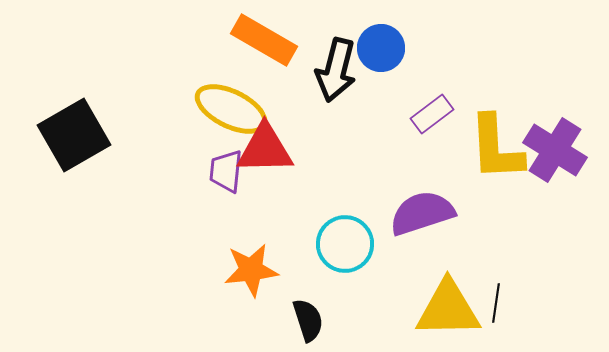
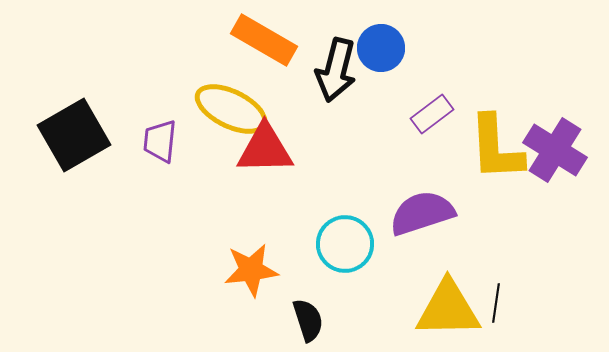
purple trapezoid: moved 66 px left, 30 px up
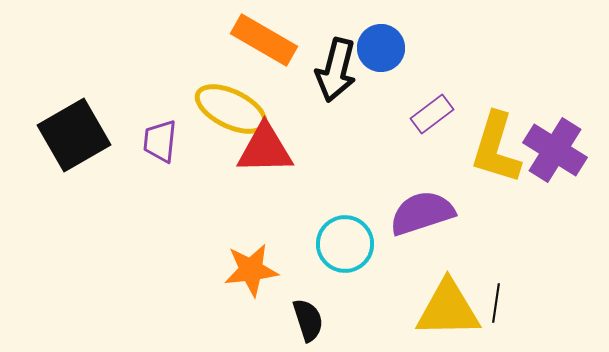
yellow L-shape: rotated 20 degrees clockwise
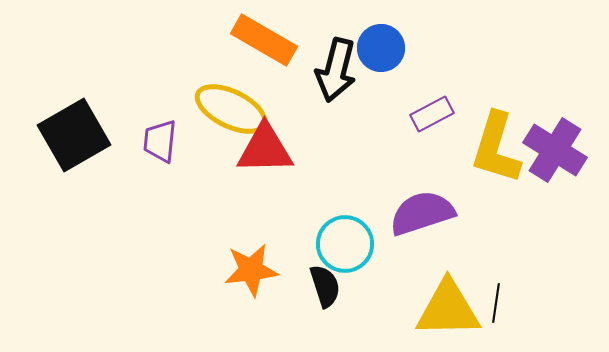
purple rectangle: rotated 9 degrees clockwise
black semicircle: moved 17 px right, 34 px up
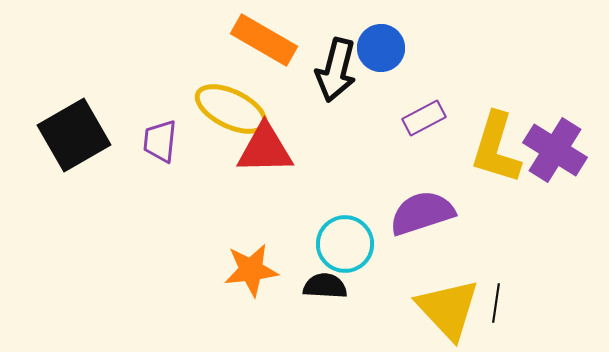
purple rectangle: moved 8 px left, 4 px down
black semicircle: rotated 69 degrees counterclockwise
yellow triangle: rotated 48 degrees clockwise
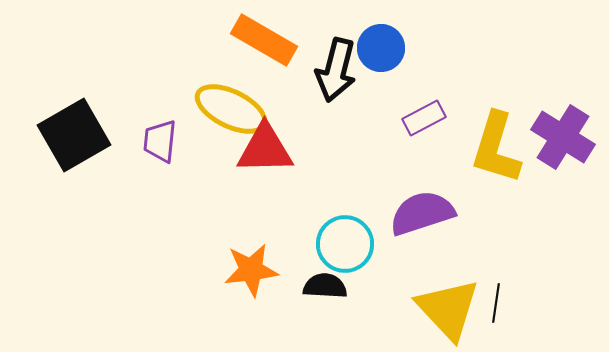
purple cross: moved 8 px right, 13 px up
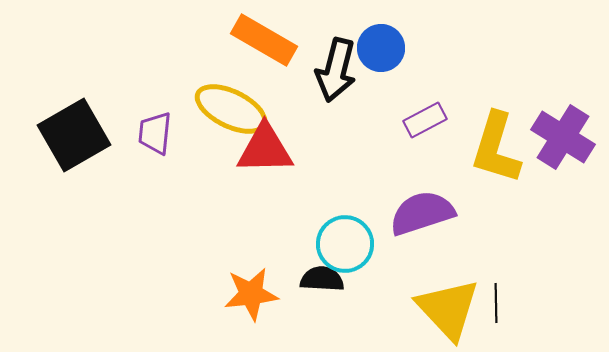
purple rectangle: moved 1 px right, 2 px down
purple trapezoid: moved 5 px left, 8 px up
orange star: moved 24 px down
black semicircle: moved 3 px left, 7 px up
black line: rotated 9 degrees counterclockwise
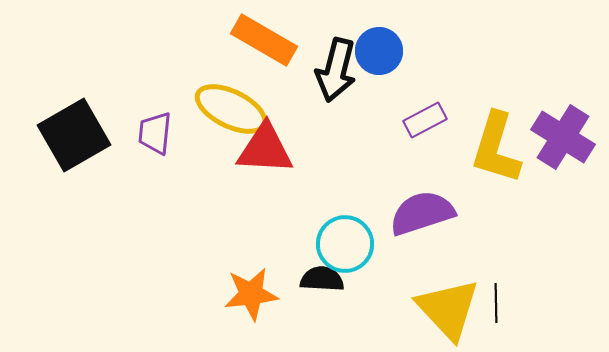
blue circle: moved 2 px left, 3 px down
red triangle: rotated 4 degrees clockwise
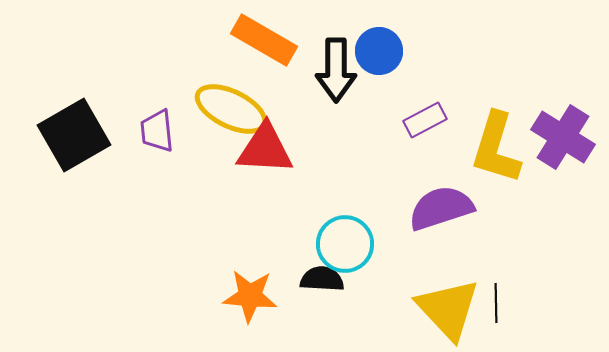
black arrow: rotated 14 degrees counterclockwise
purple trapezoid: moved 2 px right, 2 px up; rotated 12 degrees counterclockwise
purple semicircle: moved 19 px right, 5 px up
orange star: moved 1 px left, 2 px down; rotated 12 degrees clockwise
